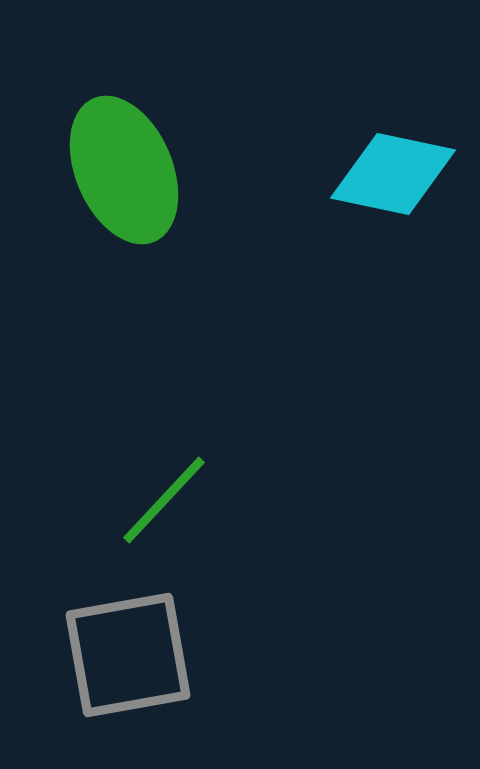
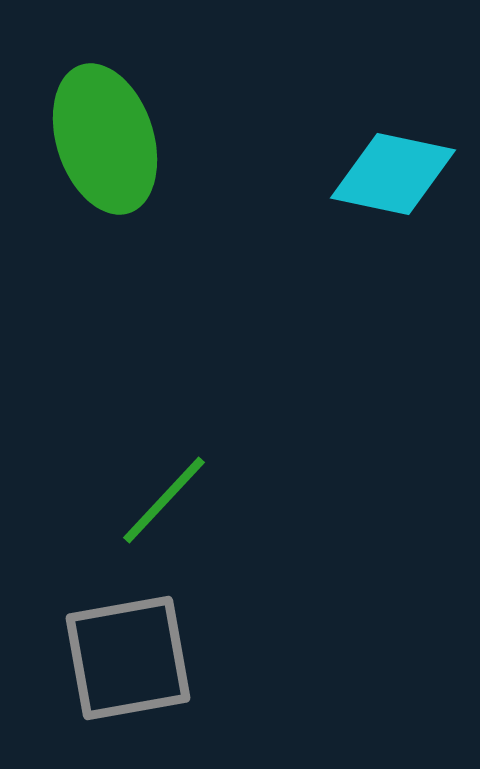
green ellipse: moved 19 px left, 31 px up; rotated 5 degrees clockwise
gray square: moved 3 px down
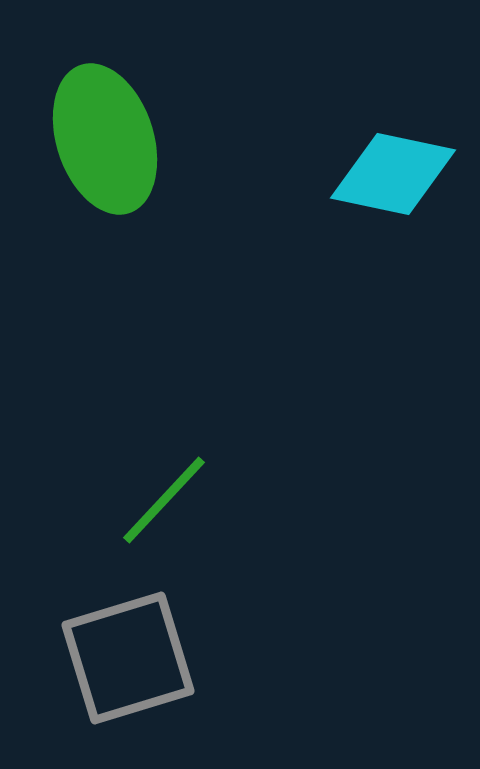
gray square: rotated 7 degrees counterclockwise
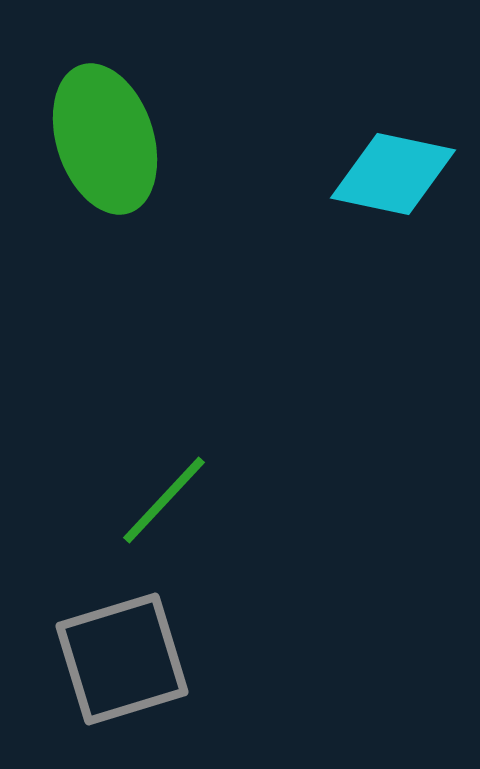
gray square: moved 6 px left, 1 px down
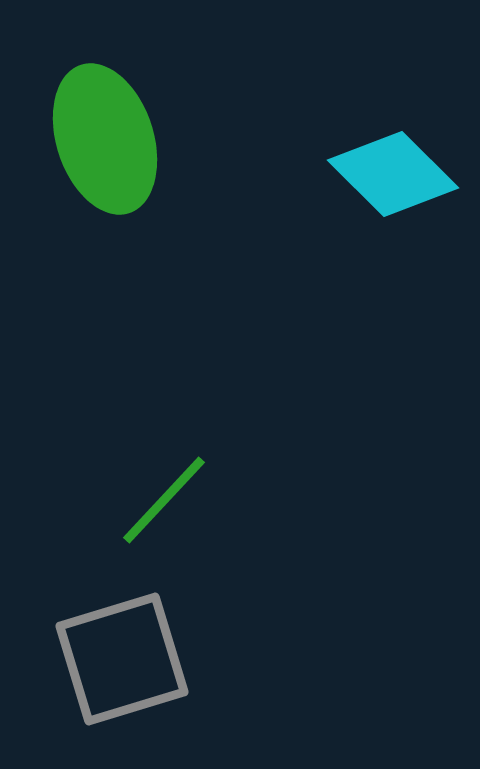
cyan diamond: rotated 33 degrees clockwise
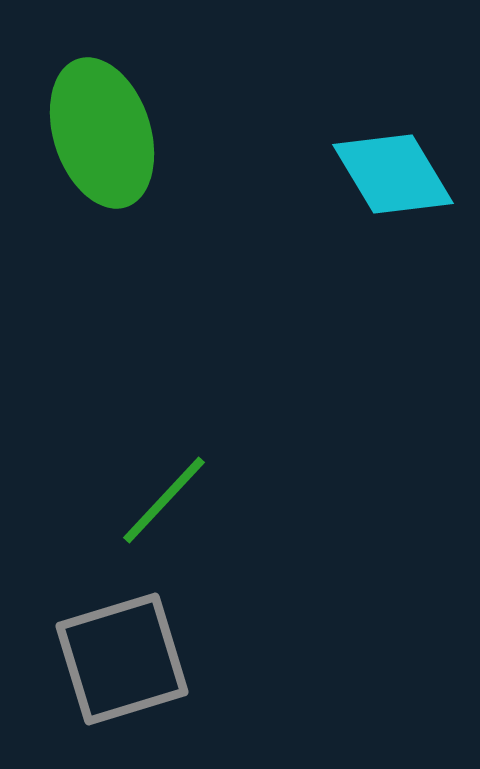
green ellipse: moved 3 px left, 6 px up
cyan diamond: rotated 14 degrees clockwise
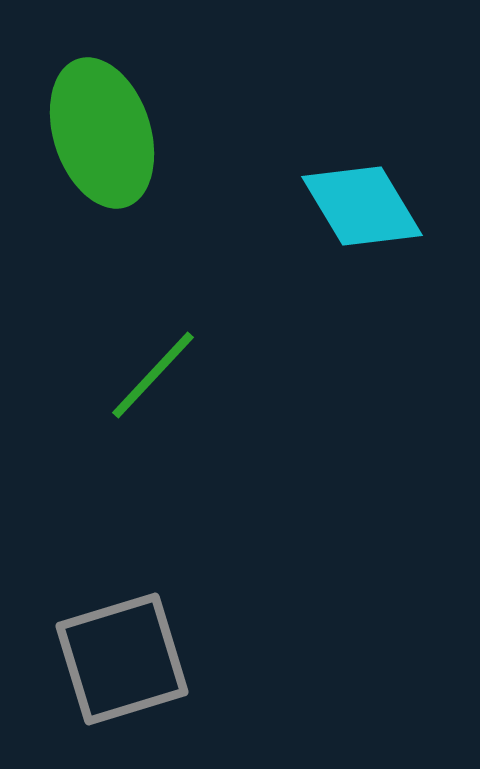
cyan diamond: moved 31 px left, 32 px down
green line: moved 11 px left, 125 px up
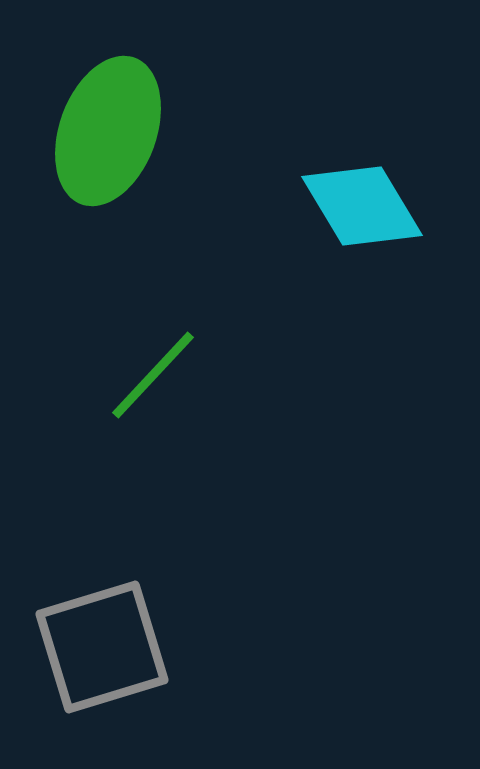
green ellipse: moved 6 px right, 2 px up; rotated 38 degrees clockwise
gray square: moved 20 px left, 12 px up
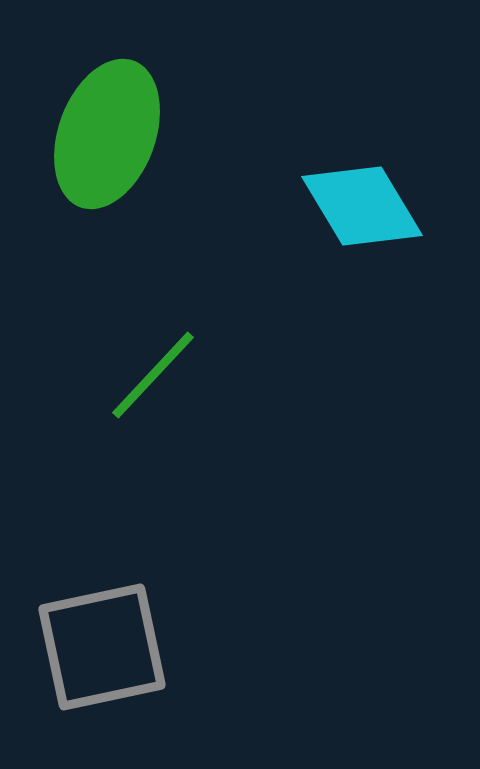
green ellipse: moved 1 px left, 3 px down
gray square: rotated 5 degrees clockwise
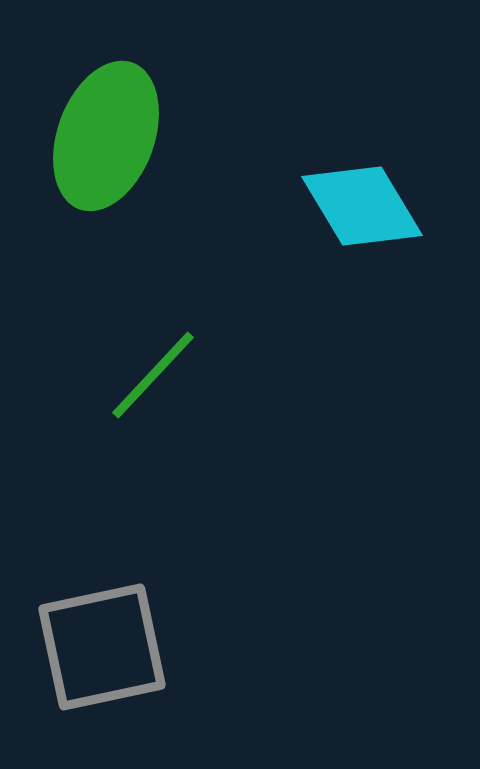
green ellipse: moved 1 px left, 2 px down
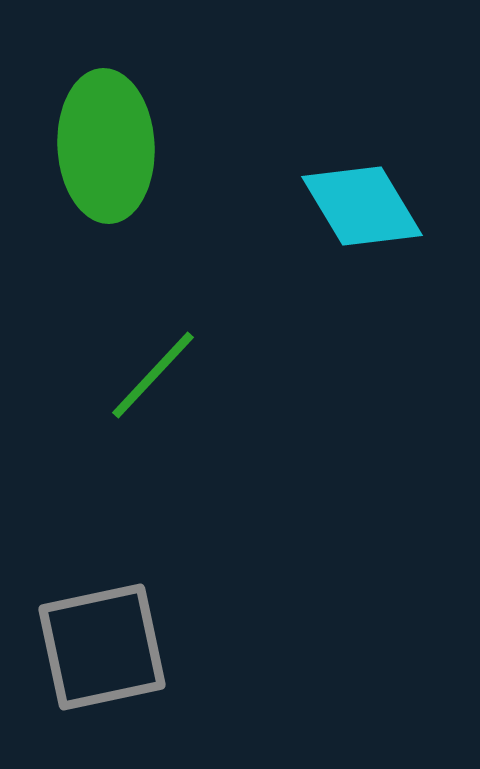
green ellipse: moved 10 px down; rotated 23 degrees counterclockwise
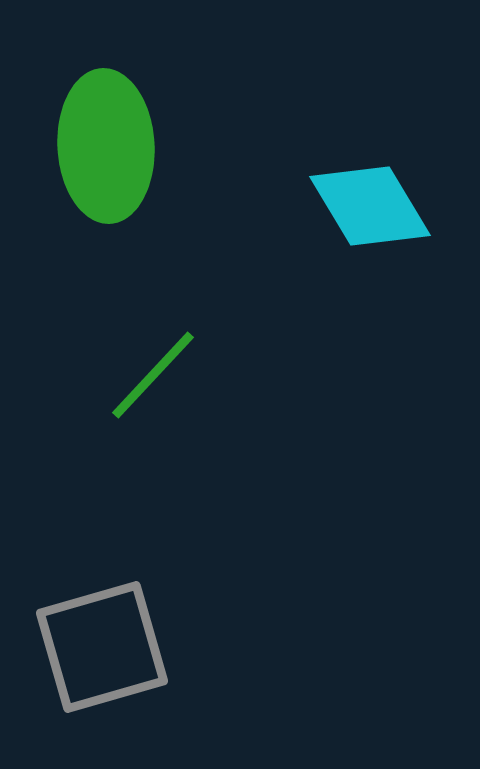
cyan diamond: moved 8 px right
gray square: rotated 4 degrees counterclockwise
